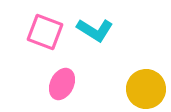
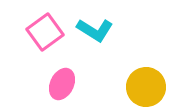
pink square: rotated 33 degrees clockwise
yellow circle: moved 2 px up
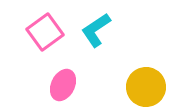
cyan L-shape: moved 1 px right; rotated 114 degrees clockwise
pink ellipse: moved 1 px right, 1 px down
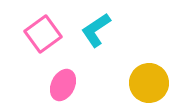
pink square: moved 2 px left, 2 px down
yellow circle: moved 3 px right, 4 px up
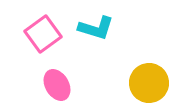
cyan L-shape: moved 2 px up; rotated 129 degrees counterclockwise
pink ellipse: moved 6 px left; rotated 56 degrees counterclockwise
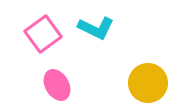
cyan L-shape: rotated 9 degrees clockwise
yellow circle: moved 1 px left
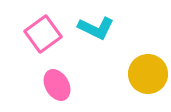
yellow circle: moved 9 px up
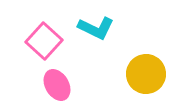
pink square: moved 1 px right, 7 px down; rotated 12 degrees counterclockwise
yellow circle: moved 2 px left
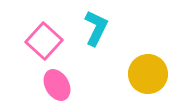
cyan L-shape: rotated 90 degrees counterclockwise
yellow circle: moved 2 px right
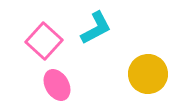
cyan L-shape: rotated 36 degrees clockwise
